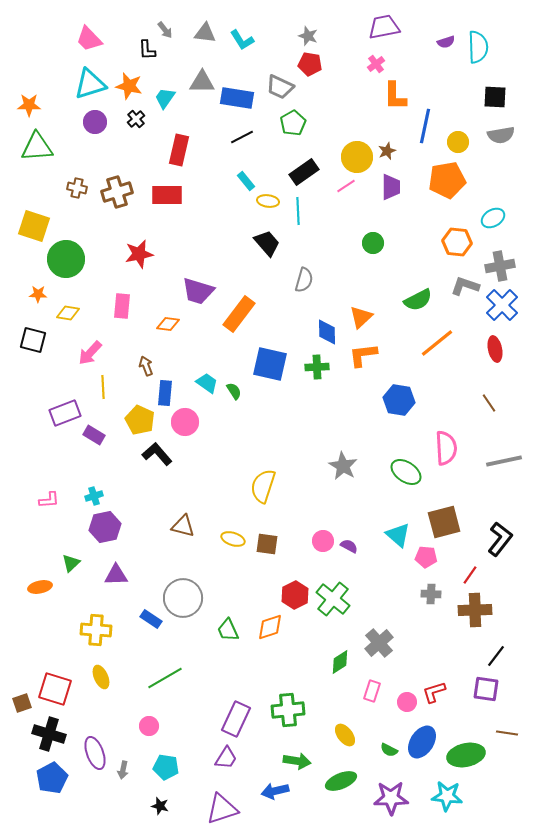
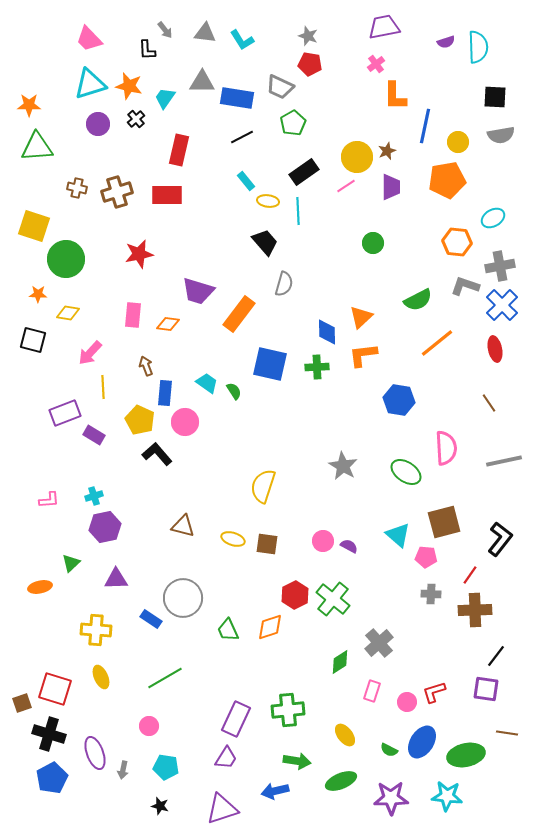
purple circle at (95, 122): moved 3 px right, 2 px down
black trapezoid at (267, 243): moved 2 px left, 1 px up
gray semicircle at (304, 280): moved 20 px left, 4 px down
pink rectangle at (122, 306): moved 11 px right, 9 px down
purple triangle at (116, 575): moved 4 px down
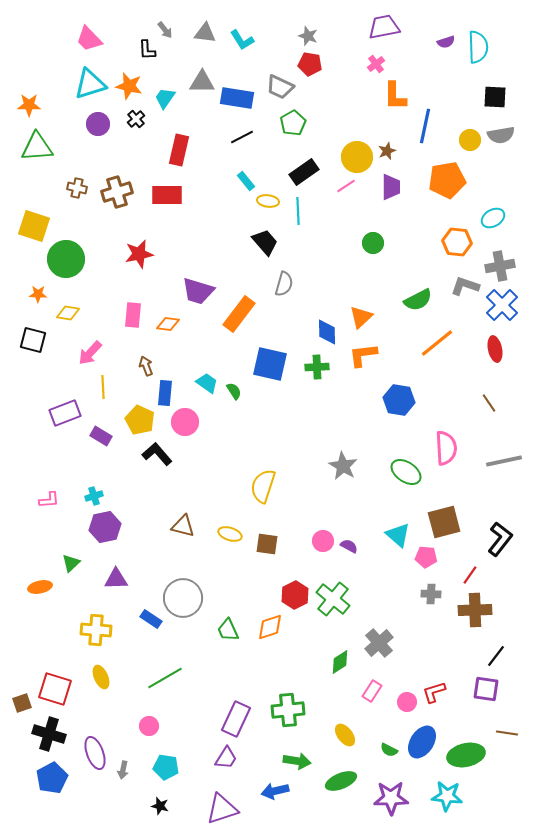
yellow circle at (458, 142): moved 12 px right, 2 px up
purple rectangle at (94, 435): moved 7 px right, 1 px down
yellow ellipse at (233, 539): moved 3 px left, 5 px up
pink rectangle at (372, 691): rotated 15 degrees clockwise
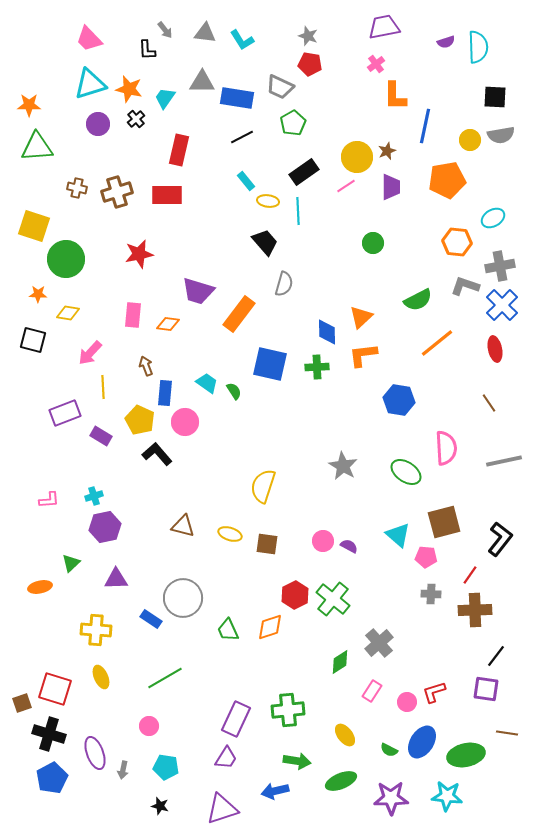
orange star at (129, 86): moved 3 px down
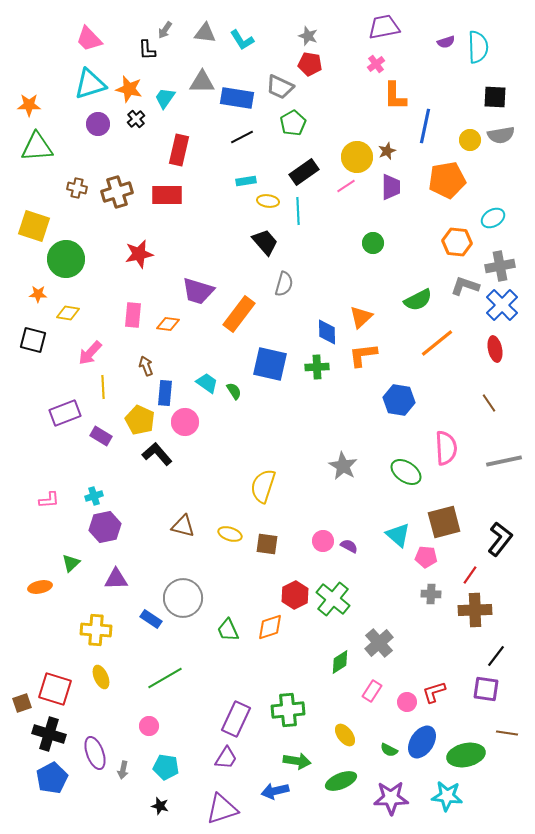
gray arrow at (165, 30): rotated 72 degrees clockwise
cyan rectangle at (246, 181): rotated 60 degrees counterclockwise
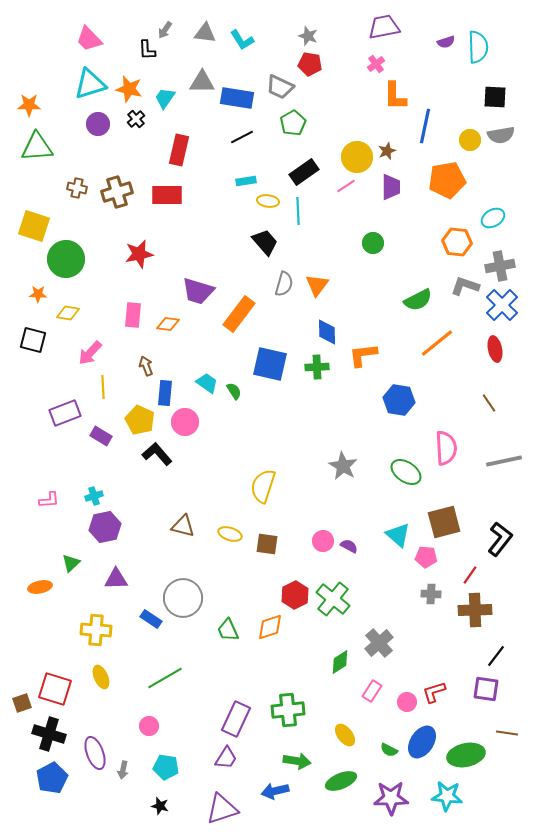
orange triangle at (361, 317): moved 44 px left, 32 px up; rotated 10 degrees counterclockwise
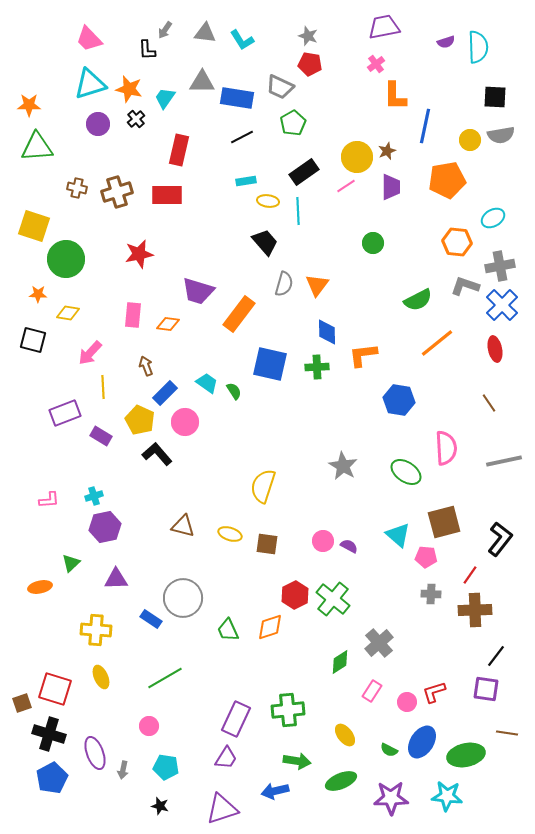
blue rectangle at (165, 393): rotated 40 degrees clockwise
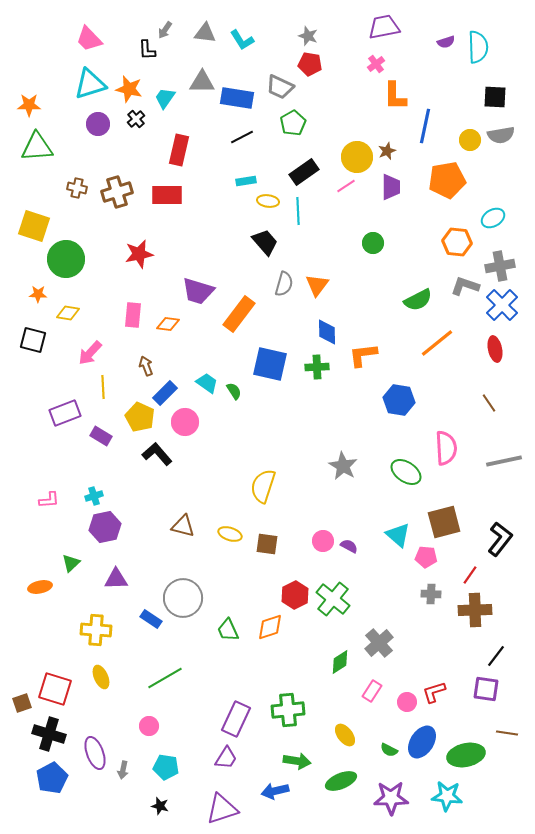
yellow pentagon at (140, 420): moved 3 px up
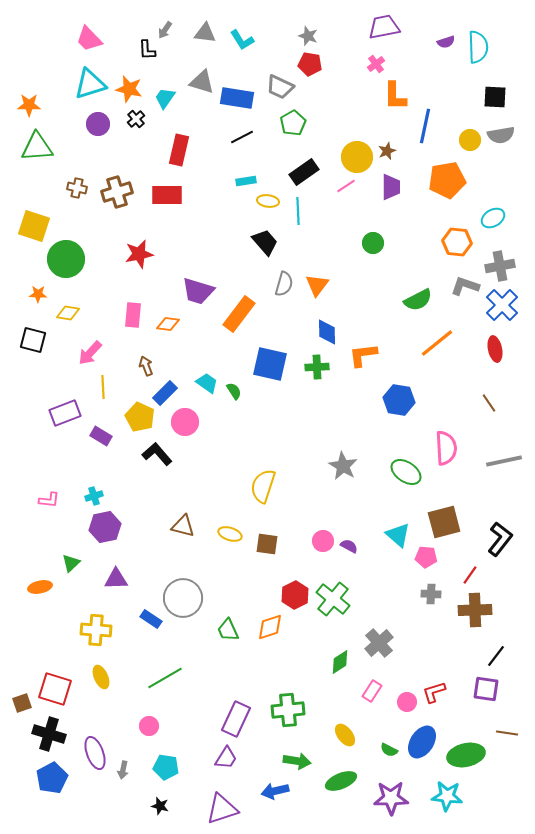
gray triangle at (202, 82): rotated 16 degrees clockwise
pink L-shape at (49, 500): rotated 10 degrees clockwise
